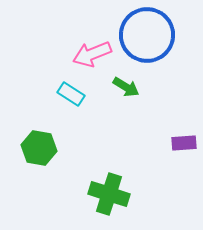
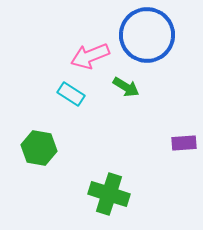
pink arrow: moved 2 px left, 2 px down
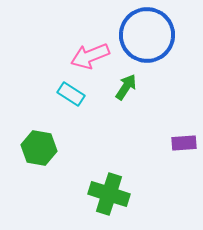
green arrow: rotated 88 degrees counterclockwise
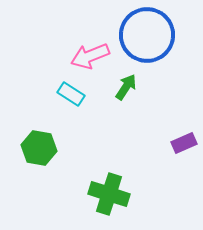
purple rectangle: rotated 20 degrees counterclockwise
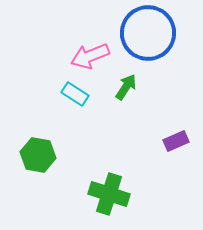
blue circle: moved 1 px right, 2 px up
cyan rectangle: moved 4 px right
purple rectangle: moved 8 px left, 2 px up
green hexagon: moved 1 px left, 7 px down
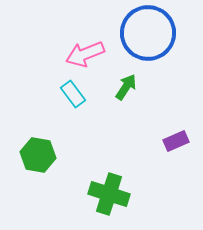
pink arrow: moved 5 px left, 2 px up
cyan rectangle: moved 2 px left; rotated 20 degrees clockwise
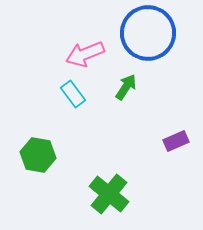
green cross: rotated 21 degrees clockwise
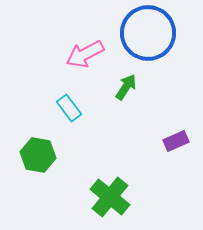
pink arrow: rotated 6 degrees counterclockwise
cyan rectangle: moved 4 px left, 14 px down
green cross: moved 1 px right, 3 px down
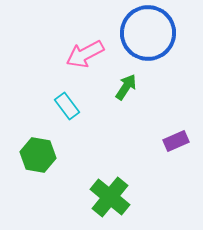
cyan rectangle: moved 2 px left, 2 px up
